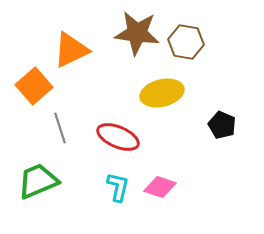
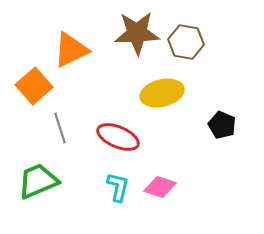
brown star: rotated 9 degrees counterclockwise
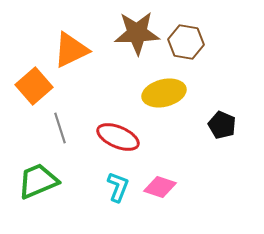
yellow ellipse: moved 2 px right
cyan L-shape: rotated 8 degrees clockwise
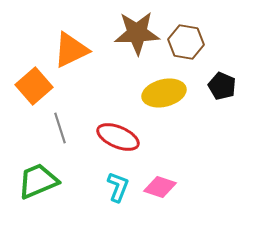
black pentagon: moved 39 px up
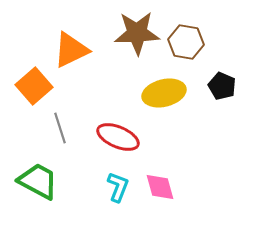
green trapezoid: rotated 51 degrees clockwise
pink diamond: rotated 56 degrees clockwise
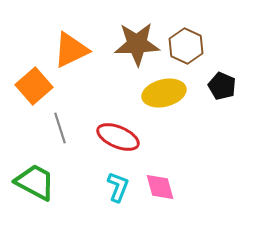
brown star: moved 11 px down
brown hexagon: moved 4 px down; rotated 16 degrees clockwise
green trapezoid: moved 3 px left, 1 px down
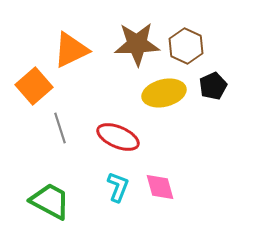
black pentagon: moved 9 px left; rotated 24 degrees clockwise
green trapezoid: moved 15 px right, 19 px down
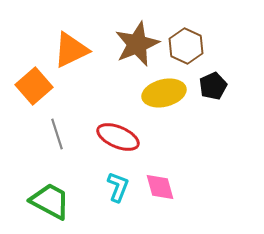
brown star: rotated 21 degrees counterclockwise
gray line: moved 3 px left, 6 px down
